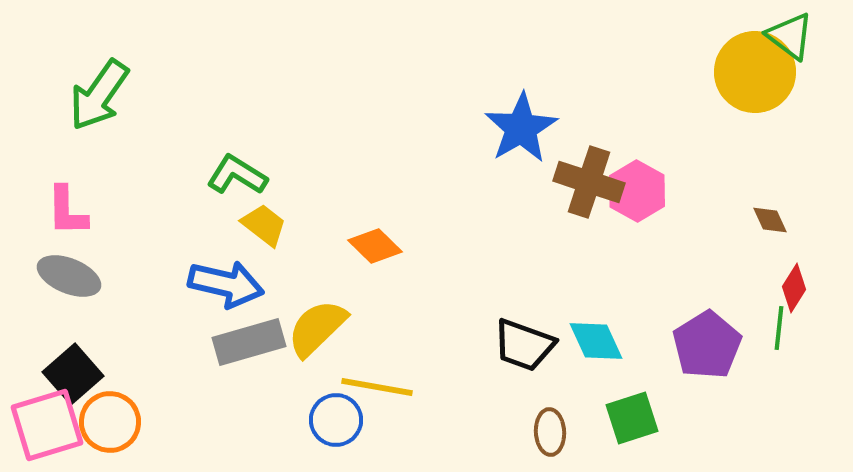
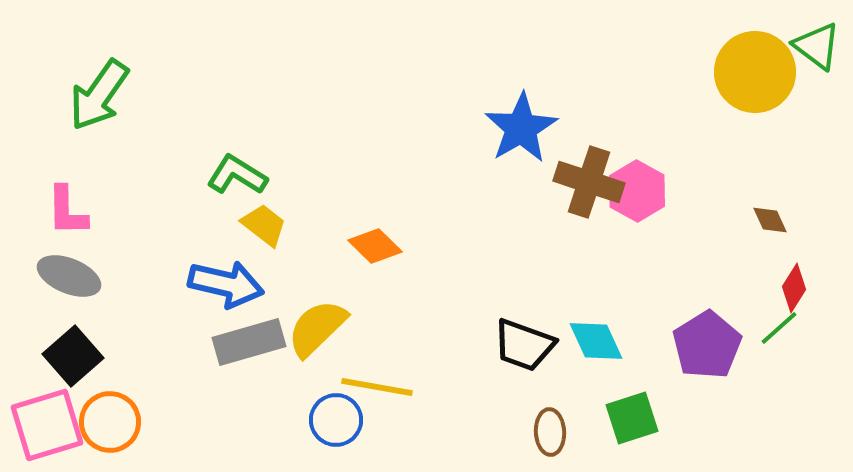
green triangle: moved 27 px right, 10 px down
green line: rotated 42 degrees clockwise
black square: moved 18 px up
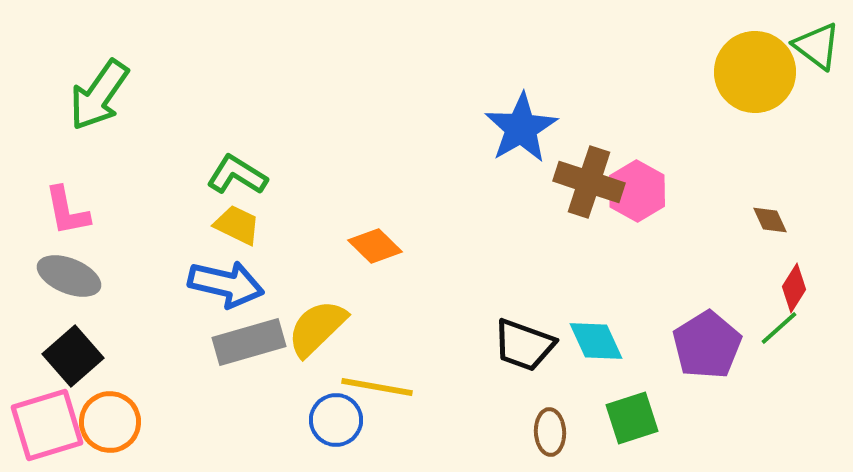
pink L-shape: rotated 10 degrees counterclockwise
yellow trapezoid: moved 27 px left; rotated 12 degrees counterclockwise
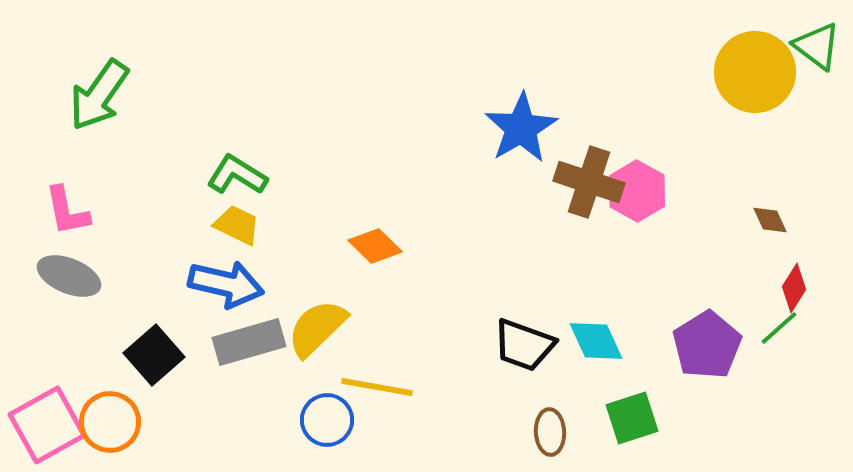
black square: moved 81 px right, 1 px up
blue circle: moved 9 px left
pink square: rotated 12 degrees counterclockwise
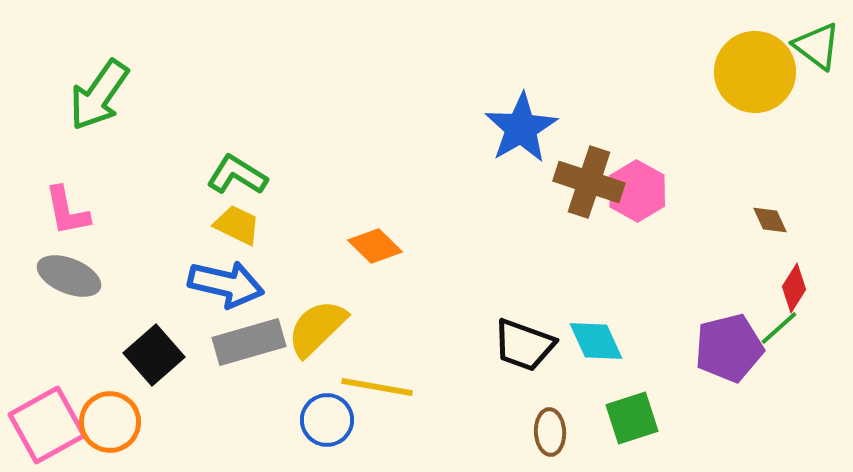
purple pentagon: moved 22 px right, 3 px down; rotated 18 degrees clockwise
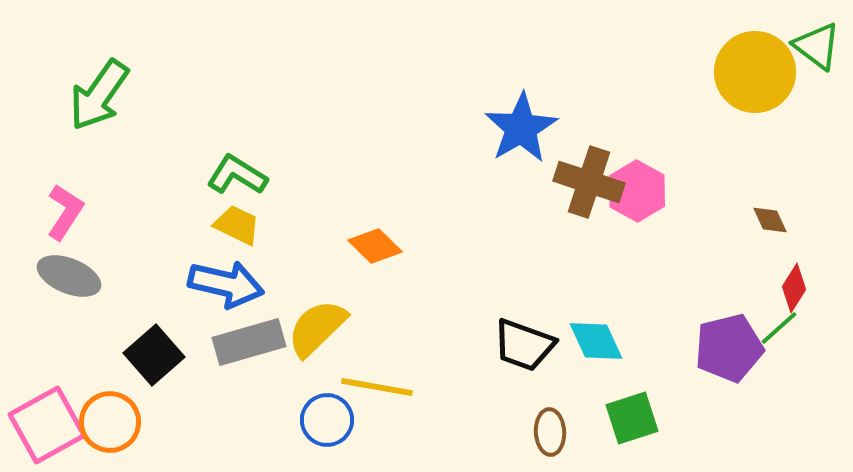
pink L-shape: moved 2 px left, 1 px down; rotated 136 degrees counterclockwise
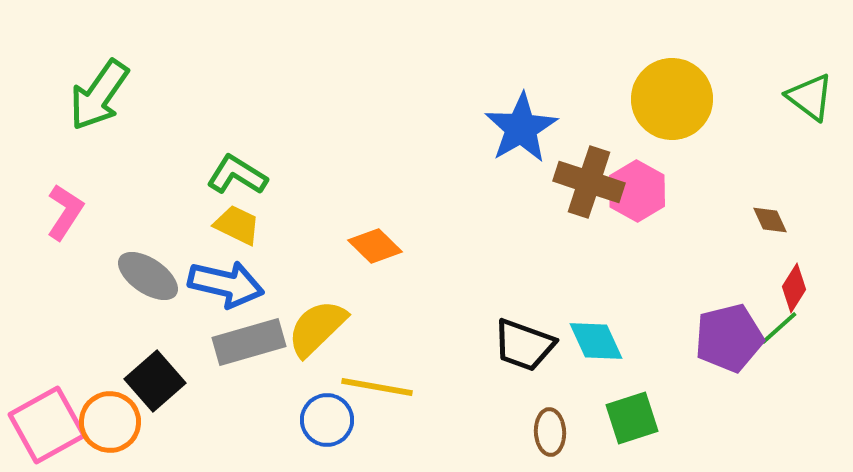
green triangle: moved 7 px left, 51 px down
yellow circle: moved 83 px left, 27 px down
gray ellipse: moved 79 px right; rotated 12 degrees clockwise
purple pentagon: moved 10 px up
black square: moved 1 px right, 26 px down
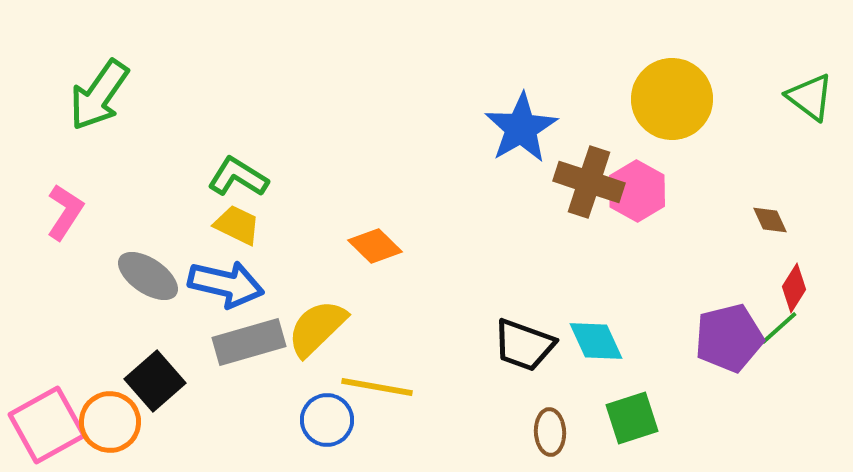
green L-shape: moved 1 px right, 2 px down
